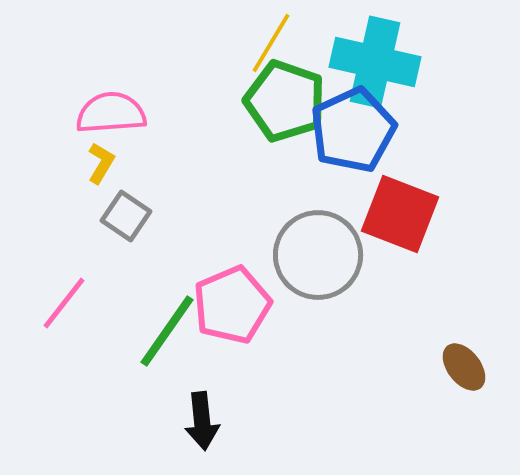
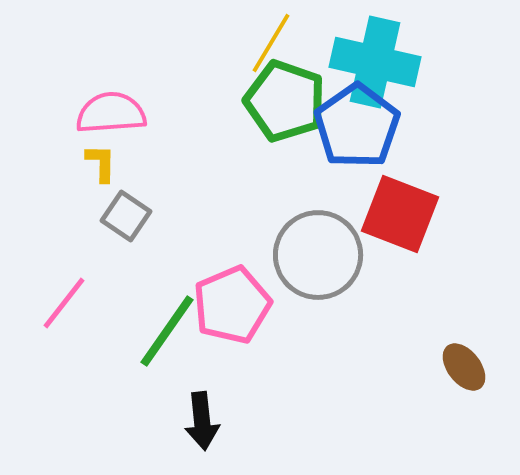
blue pentagon: moved 4 px right, 4 px up; rotated 10 degrees counterclockwise
yellow L-shape: rotated 30 degrees counterclockwise
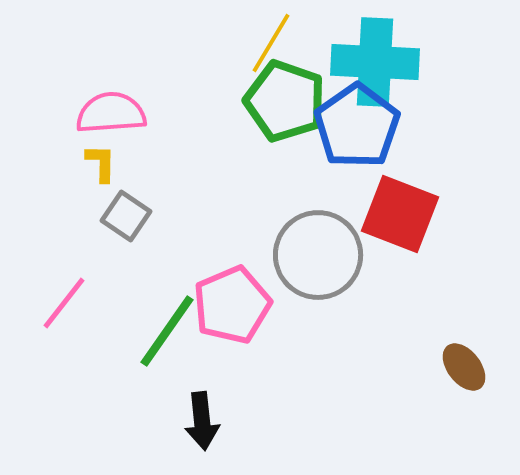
cyan cross: rotated 10 degrees counterclockwise
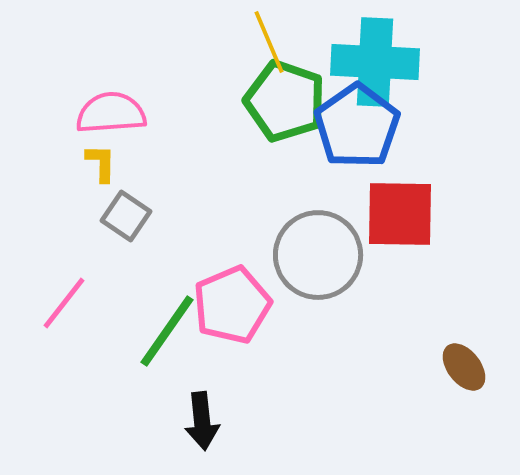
yellow line: moved 2 px left, 1 px up; rotated 54 degrees counterclockwise
red square: rotated 20 degrees counterclockwise
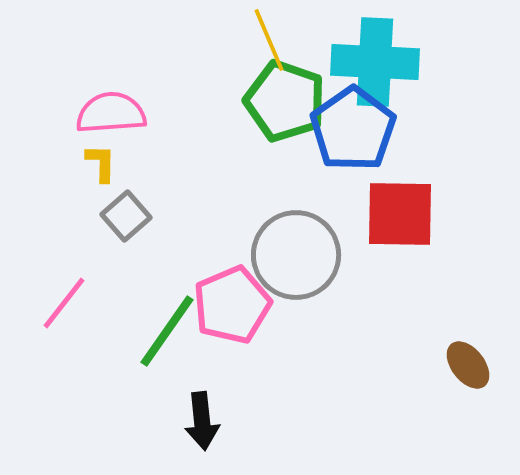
yellow line: moved 2 px up
blue pentagon: moved 4 px left, 3 px down
gray square: rotated 15 degrees clockwise
gray circle: moved 22 px left
brown ellipse: moved 4 px right, 2 px up
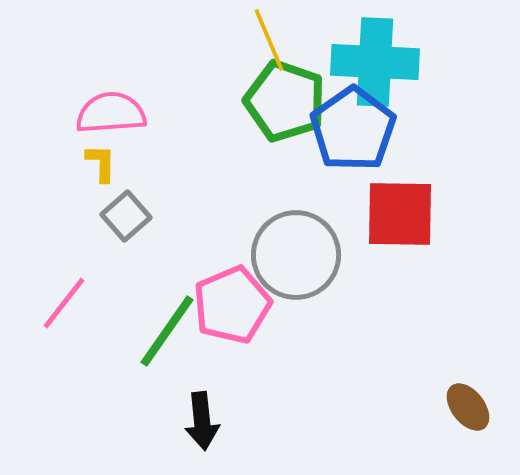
brown ellipse: moved 42 px down
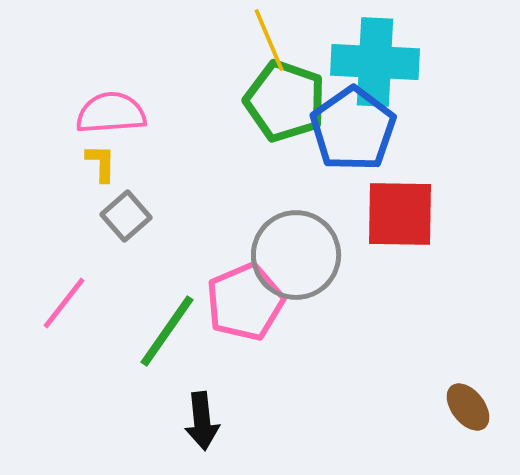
pink pentagon: moved 13 px right, 3 px up
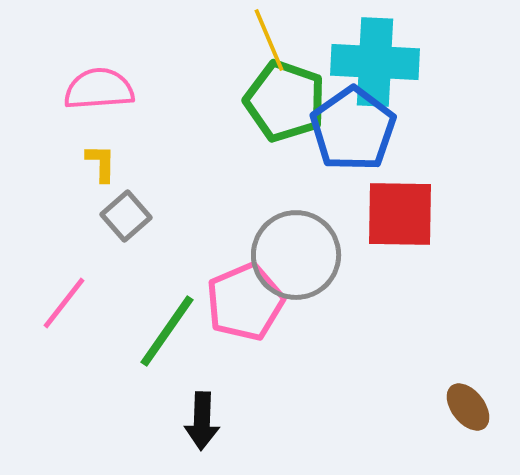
pink semicircle: moved 12 px left, 24 px up
black arrow: rotated 8 degrees clockwise
